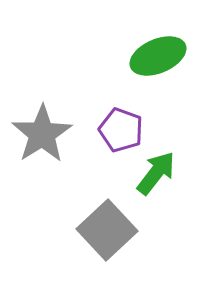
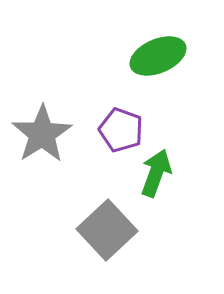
green arrow: rotated 18 degrees counterclockwise
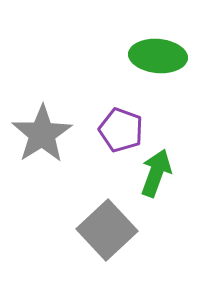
green ellipse: rotated 28 degrees clockwise
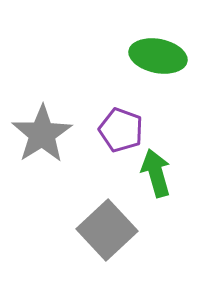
green ellipse: rotated 6 degrees clockwise
green arrow: rotated 36 degrees counterclockwise
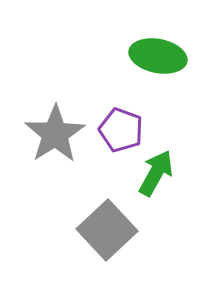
gray star: moved 13 px right
green arrow: rotated 45 degrees clockwise
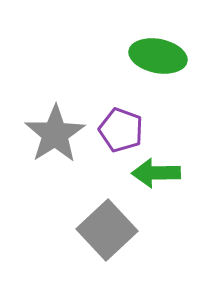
green arrow: rotated 120 degrees counterclockwise
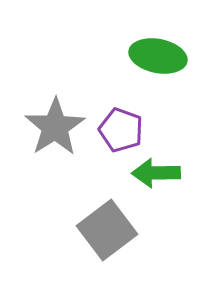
gray star: moved 7 px up
gray square: rotated 6 degrees clockwise
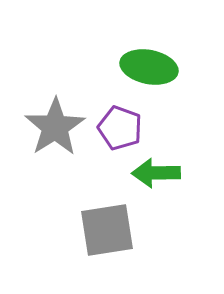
green ellipse: moved 9 px left, 11 px down
purple pentagon: moved 1 px left, 2 px up
gray square: rotated 28 degrees clockwise
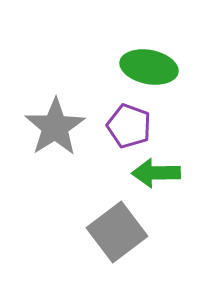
purple pentagon: moved 9 px right, 2 px up
gray square: moved 10 px right, 2 px down; rotated 28 degrees counterclockwise
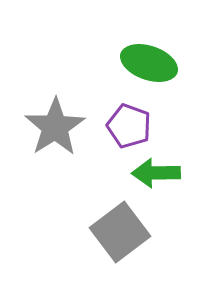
green ellipse: moved 4 px up; rotated 8 degrees clockwise
gray square: moved 3 px right
